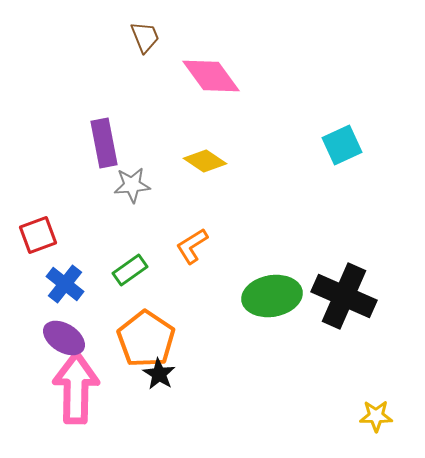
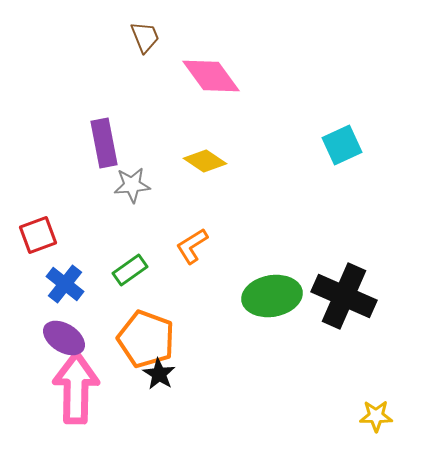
orange pentagon: rotated 14 degrees counterclockwise
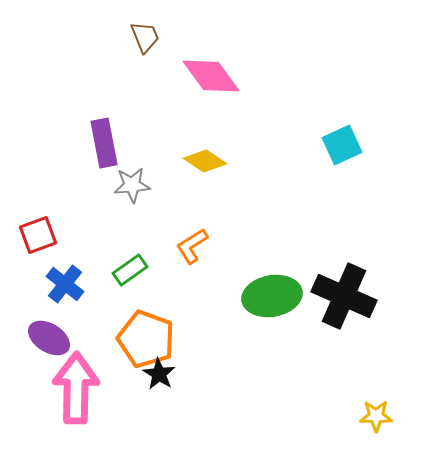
purple ellipse: moved 15 px left
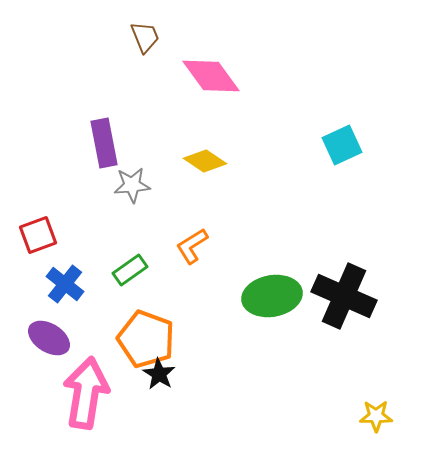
pink arrow: moved 10 px right, 5 px down; rotated 8 degrees clockwise
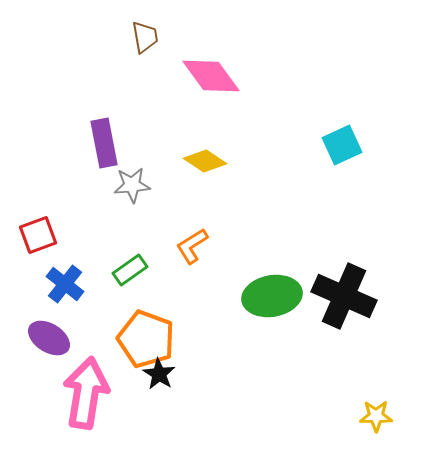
brown trapezoid: rotated 12 degrees clockwise
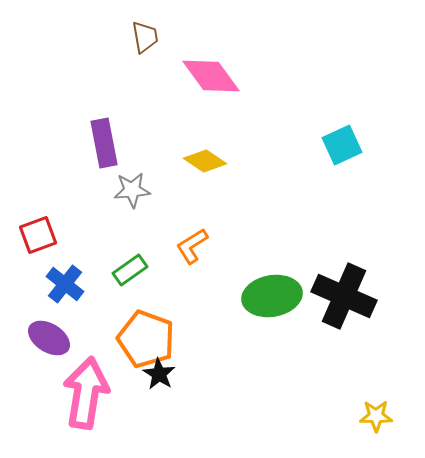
gray star: moved 5 px down
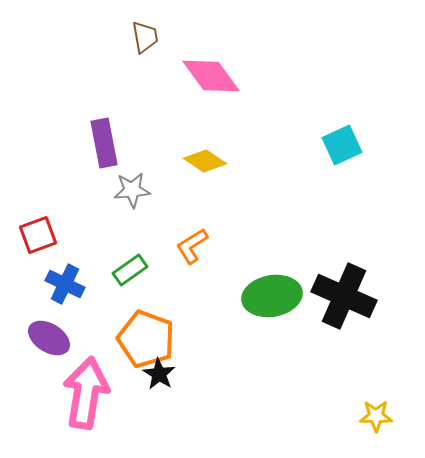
blue cross: rotated 12 degrees counterclockwise
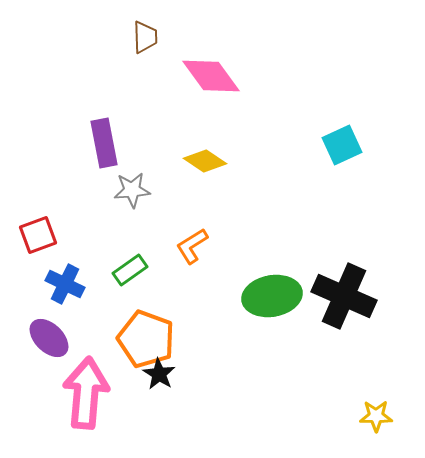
brown trapezoid: rotated 8 degrees clockwise
purple ellipse: rotated 12 degrees clockwise
pink arrow: rotated 4 degrees counterclockwise
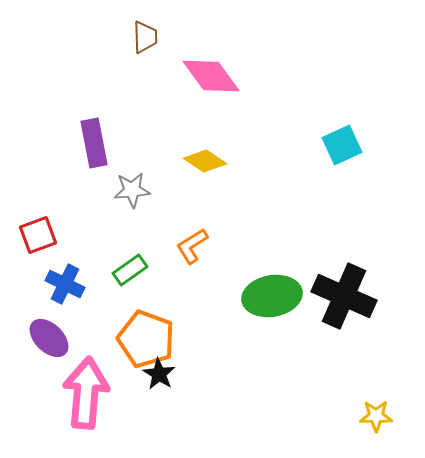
purple rectangle: moved 10 px left
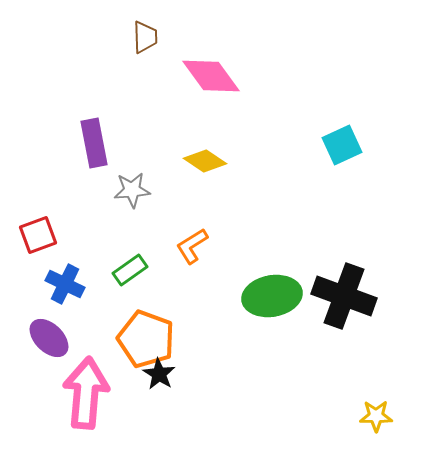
black cross: rotated 4 degrees counterclockwise
